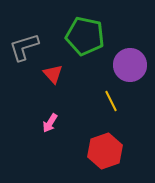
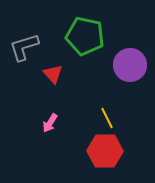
yellow line: moved 4 px left, 17 px down
red hexagon: rotated 20 degrees clockwise
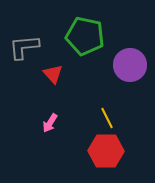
gray L-shape: rotated 12 degrees clockwise
red hexagon: moved 1 px right
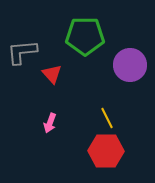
green pentagon: rotated 12 degrees counterclockwise
gray L-shape: moved 2 px left, 5 px down
red triangle: moved 1 px left
pink arrow: rotated 12 degrees counterclockwise
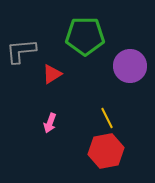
gray L-shape: moved 1 px left, 1 px up
purple circle: moved 1 px down
red triangle: rotated 40 degrees clockwise
red hexagon: rotated 12 degrees counterclockwise
